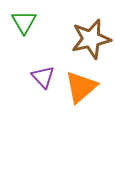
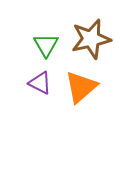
green triangle: moved 22 px right, 23 px down
purple triangle: moved 3 px left, 6 px down; rotated 20 degrees counterclockwise
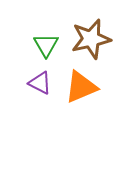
orange triangle: rotated 18 degrees clockwise
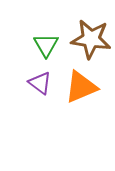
brown star: rotated 21 degrees clockwise
purple triangle: rotated 10 degrees clockwise
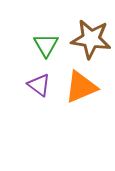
purple triangle: moved 1 px left, 2 px down
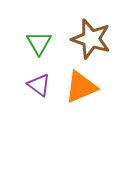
brown star: rotated 9 degrees clockwise
green triangle: moved 7 px left, 2 px up
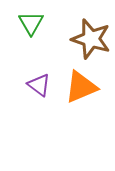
green triangle: moved 8 px left, 20 px up
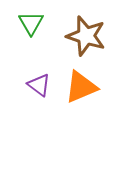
brown star: moved 5 px left, 3 px up
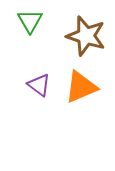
green triangle: moved 1 px left, 2 px up
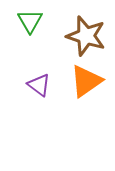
orange triangle: moved 5 px right, 6 px up; rotated 12 degrees counterclockwise
